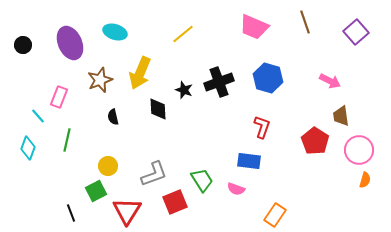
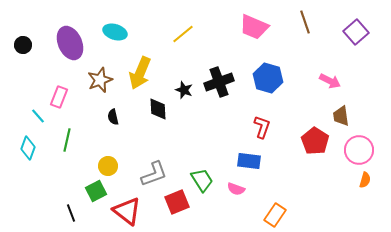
red square: moved 2 px right
red triangle: rotated 24 degrees counterclockwise
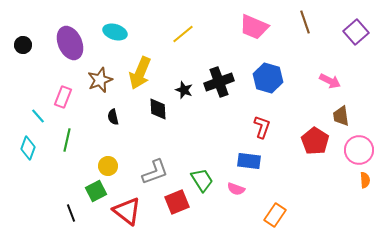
pink rectangle: moved 4 px right
gray L-shape: moved 1 px right, 2 px up
orange semicircle: rotated 21 degrees counterclockwise
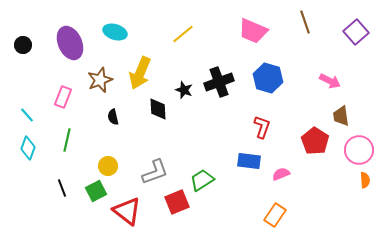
pink trapezoid: moved 1 px left, 4 px down
cyan line: moved 11 px left, 1 px up
green trapezoid: rotated 90 degrees counterclockwise
pink semicircle: moved 45 px right, 15 px up; rotated 138 degrees clockwise
black line: moved 9 px left, 25 px up
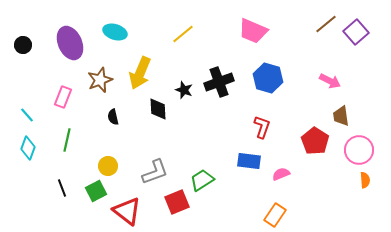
brown line: moved 21 px right, 2 px down; rotated 70 degrees clockwise
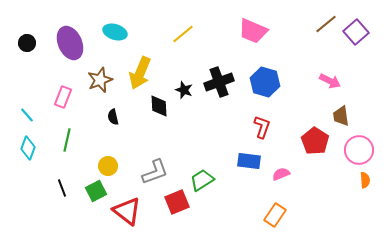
black circle: moved 4 px right, 2 px up
blue hexagon: moved 3 px left, 4 px down
black diamond: moved 1 px right, 3 px up
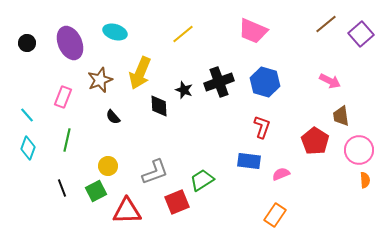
purple square: moved 5 px right, 2 px down
black semicircle: rotated 28 degrees counterclockwise
red triangle: rotated 40 degrees counterclockwise
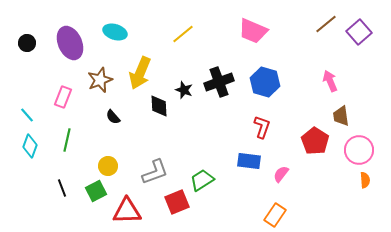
purple square: moved 2 px left, 2 px up
pink arrow: rotated 140 degrees counterclockwise
cyan diamond: moved 2 px right, 2 px up
pink semicircle: rotated 30 degrees counterclockwise
